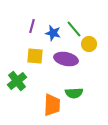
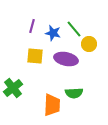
green cross: moved 4 px left, 7 px down
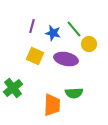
yellow square: rotated 18 degrees clockwise
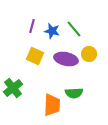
blue star: moved 1 px left, 2 px up
yellow circle: moved 10 px down
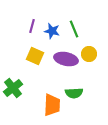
green line: rotated 18 degrees clockwise
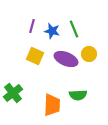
purple ellipse: rotated 10 degrees clockwise
green cross: moved 5 px down
green semicircle: moved 4 px right, 2 px down
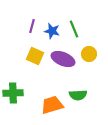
purple ellipse: moved 3 px left
green cross: rotated 36 degrees clockwise
orange trapezoid: rotated 110 degrees counterclockwise
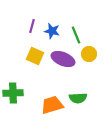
green line: moved 2 px right, 6 px down
green semicircle: moved 3 px down
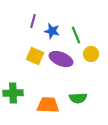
purple line: moved 1 px right, 5 px up
yellow circle: moved 2 px right
purple ellipse: moved 2 px left
orange trapezoid: moved 4 px left; rotated 20 degrees clockwise
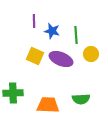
purple line: moved 1 px right; rotated 16 degrees counterclockwise
green line: rotated 18 degrees clockwise
green semicircle: moved 3 px right, 1 px down
